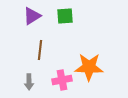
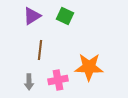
green square: rotated 30 degrees clockwise
pink cross: moved 4 px left
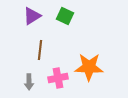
pink cross: moved 2 px up
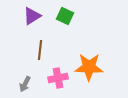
gray arrow: moved 4 px left, 2 px down; rotated 28 degrees clockwise
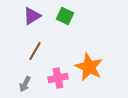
brown line: moved 5 px left, 1 px down; rotated 24 degrees clockwise
orange star: rotated 24 degrees clockwise
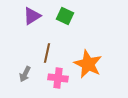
brown line: moved 12 px right, 2 px down; rotated 18 degrees counterclockwise
orange star: moved 1 px left, 3 px up
pink cross: rotated 18 degrees clockwise
gray arrow: moved 10 px up
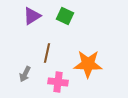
orange star: rotated 24 degrees counterclockwise
pink cross: moved 4 px down
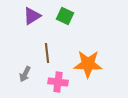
brown line: rotated 18 degrees counterclockwise
